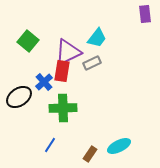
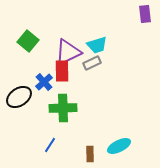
cyan trapezoid: moved 7 px down; rotated 35 degrees clockwise
red rectangle: rotated 10 degrees counterclockwise
brown rectangle: rotated 35 degrees counterclockwise
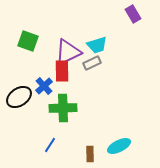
purple rectangle: moved 12 px left; rotated 24 degrees counterclockwise
green square: rotated 20 degrees counterclockwise
blue cross: moved 4 px down
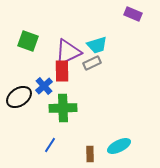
purple rectangle: rotated 36 degrees counterclockwise
